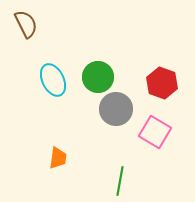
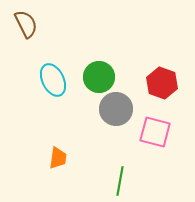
green circle: moved 1 px right
pink square: rotated 16 degrees counterclockwise
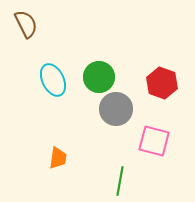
pink square: moved 1 px left, 9 px down
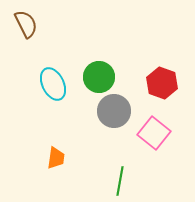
cyan ellipse: moved 4 px down
gray circle: moved 2 px left, 2 px down
pink square: moved 8 px up; rotated 24 degrees clockwise
orange trapezoid: moved 2 px left
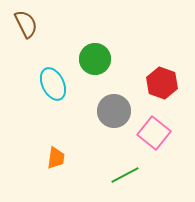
green circle: moved 4 px left, 18 px up
green line: moved 5 px right, 6 px up; rotated 52 degrees clockwise
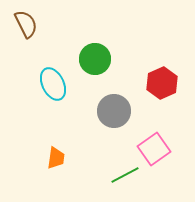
red hexagon: rotated 16 degrees clockwise
pink square: moved 16 px down; rotated 16 degrees clockwise
